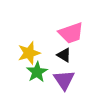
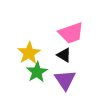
yellow star: rotated 15 degrees counterclockwise
purple triangle: moved 1 px right
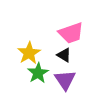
green star: moved 1 px right, 1 px down
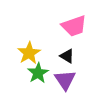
pink trapezoid: moved 3 px right, 7 px up
black triangle: moved 3 px right, 1 px down
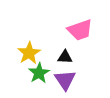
pink trapezoid: moved 6 px right, 4 px down
black triangle: moved 2 px left, 1 px down; rotated 28 degrees counterclockwise
green star: moved 1 px right
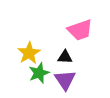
green star: rotated 10 degrees clockwise
